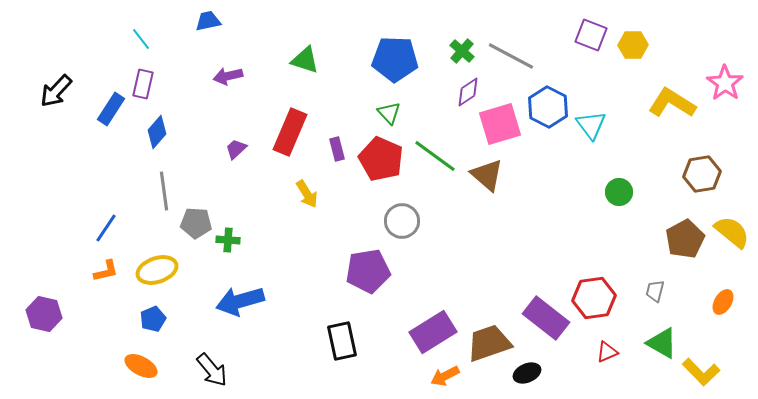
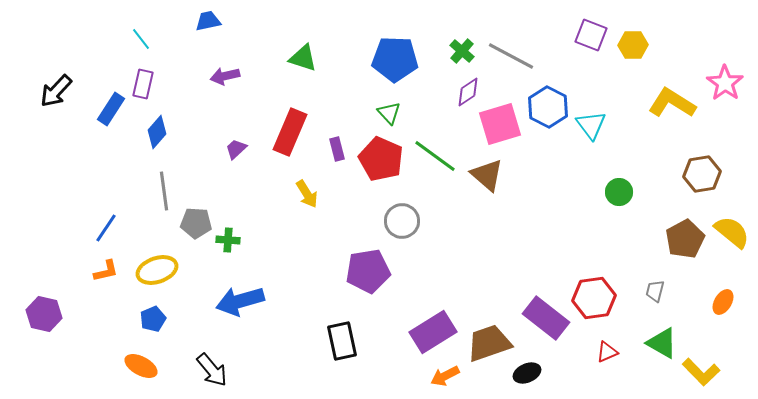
green triangle at (305, 60): moved 2 px left, 2 px up
purple arrow at (228, 76): moved 3 px left
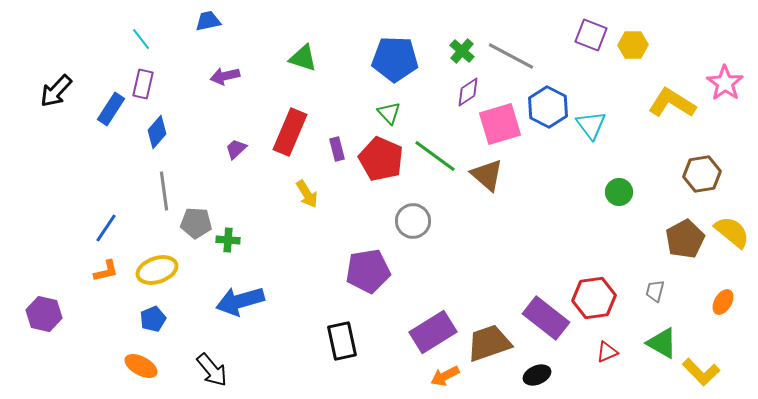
gray circle at (402, 221): moved 11 px right
black ellipse at (527, 373): moved 10 px right, 2 px down
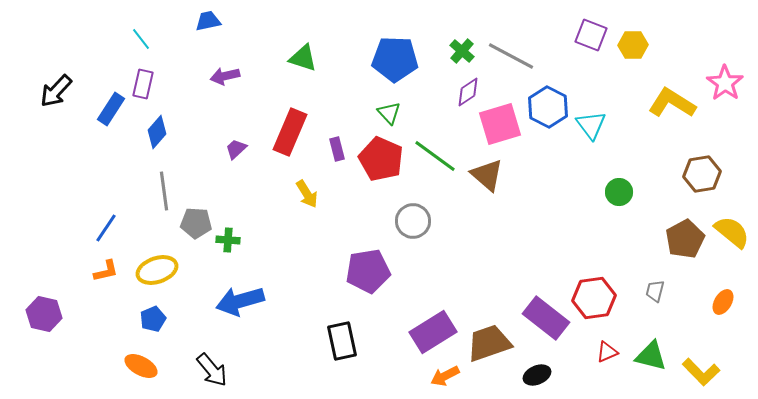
green triangle at (662, 343): moved 11 px left, 13 px down; rotated 16 degrees counterclockwise
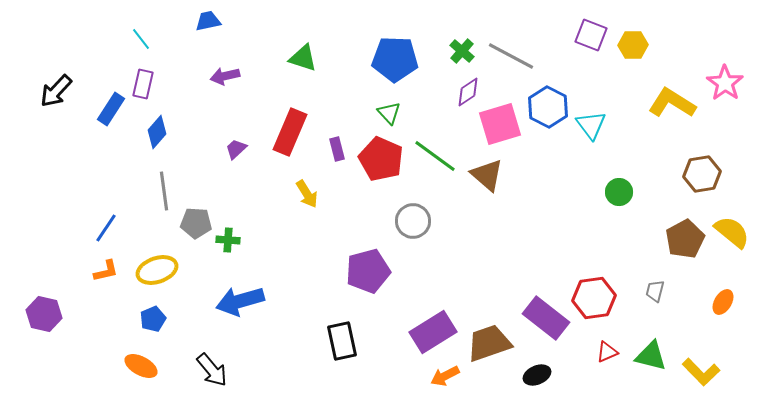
purple pentagon at (368, 271): rotated 6 degrees counterclockwise
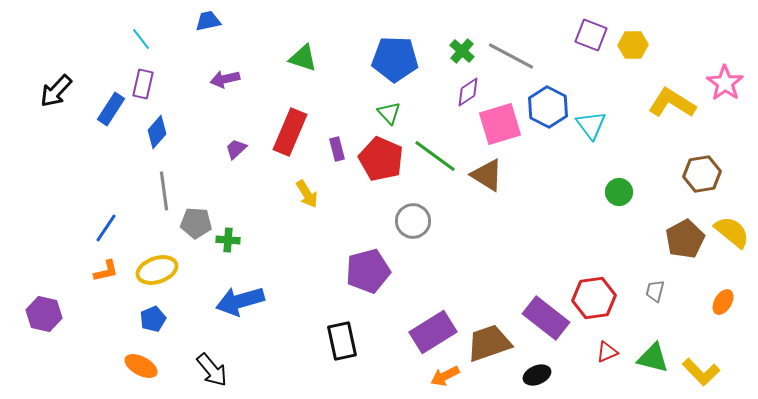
purple arrow at (225, 76): moved 3 px down
brown triangle at (487, 175): rotated 9 degrees counterclockwise
green triangle at (651, 356): moved 2 px right, 2 px down
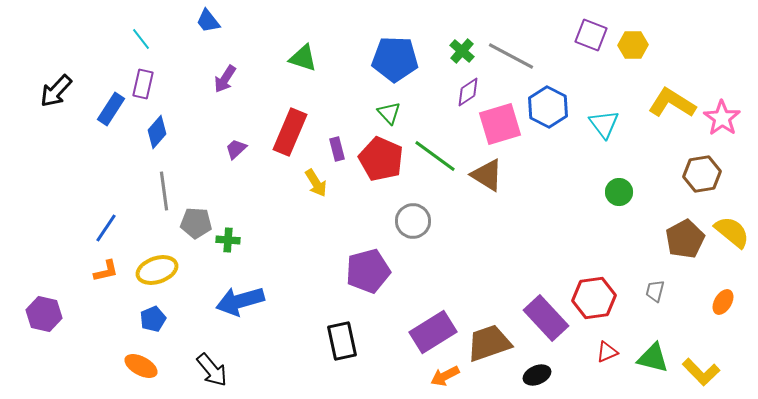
blue trapezoid at (208, 21): rotated 116 degrees counterclockwise
purple arrow at (225, 79): rotated 44 degrees counterclockwise
pink star at (725, 83): moved 3 px left, 35 px down
cyan triangle at (591, 125): moved 13 px right, 1 px up
yellow arrow at (307, 194): moved 9 px right, 11 px up
purple rectangle at (546, 318): rotated 9 degrees clockwise
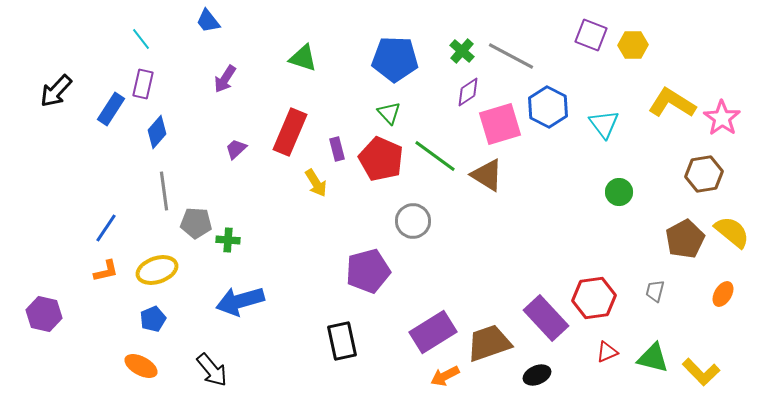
brown hexagon at (702, 174): moved 2 px right
orange ellipse at (723, 302): moved 8 px up
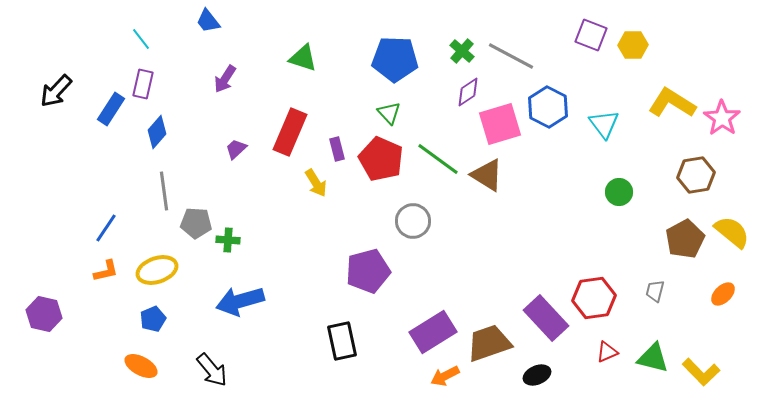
green line at (435, 156): moved 3 px right, 3 px down
brown hexagon at (704, 174): moved 8 px left, 1 px down
orange ellipse at (723, 294): rotated 15 degrees clockwise
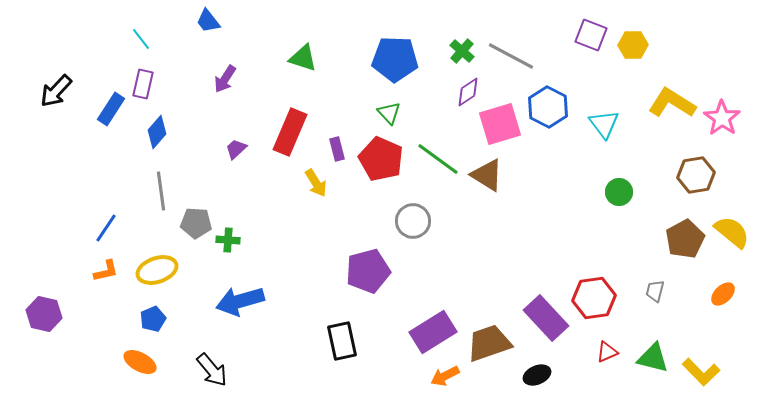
gray line at (164, 191): moved 3 px left
orange ellipse at (141, 366): moved 1 px left, 4 px up
